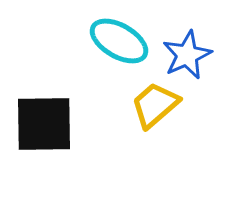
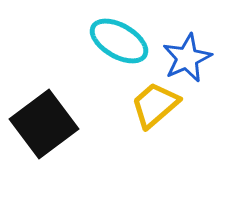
blue star: moved 3 px down
black square: rotated 36 degrees counterclockwise
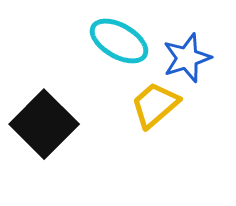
blue star: rotated 6 degrees clockwise
black square: rotated 8 degrees counterclockwise
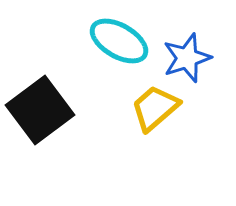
yellow trapezoid: moved 3 px down
black square: moved 4 px left, 14 px up; rotated 8 degrees clockwise
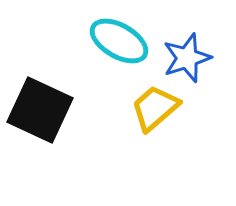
black square: rotated 28 degrees counterclockwise
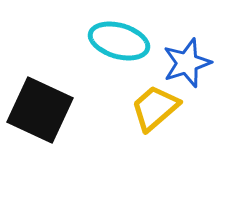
cyan ellipse: rotated 14 degrees counterclockwise
blue star: moved 5 px down
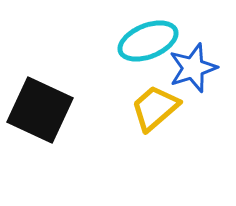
cyan ellipse: moved 29 px right; rotated 38 degrees counterclockwise
blue star: moved 6 px right, 5 px down
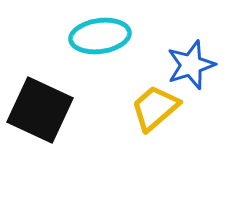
cyan ellipse: moved 48 px left, 5 px up; rotated 14 degrees clockwise
blue star: moved 2 px left, 3 px up
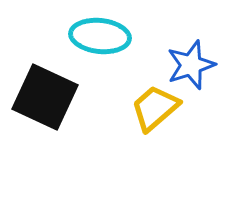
cyan ellipse: rotated 14 degrees clockwise
black square: moved 5 px right, 13 px up
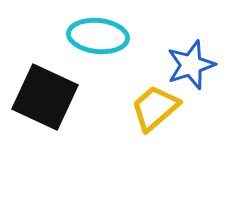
cyan ellipse: moved 2 px left
